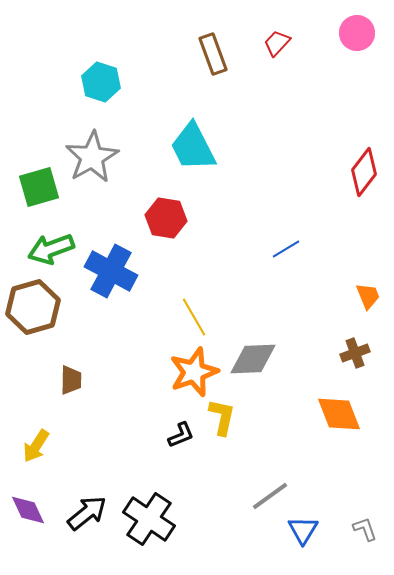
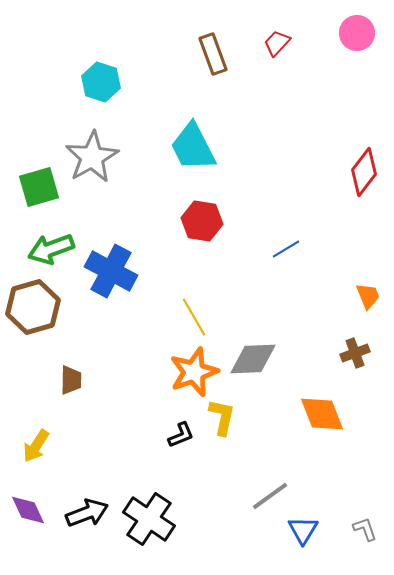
red hexagon: moved 36 px right, 3 px down
orange diamond: moved 17 px left
black arrow: rotated 18 degrees clockwise
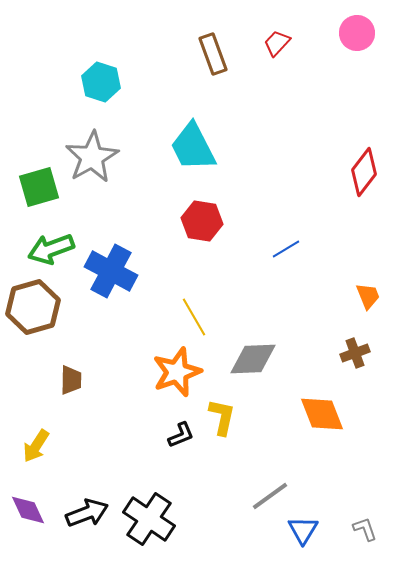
orange star: moved 17 px left
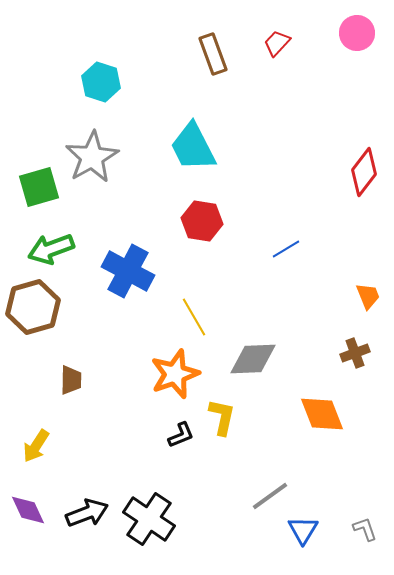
blue cross: moved 17 px right
orange star: moved 2 px left, 2 px down
